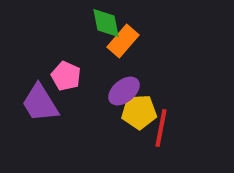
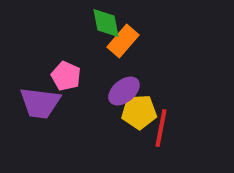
purple trapezoid: rotated 51 degrees counterclockwise
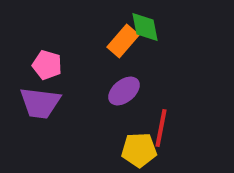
green diamond: moved 39 px right, 4 px down
pink pentagon: moved 19 px left, 11 px up; rotated 8 degrees counterclockwise
yellow pentagon: moved 38 px down
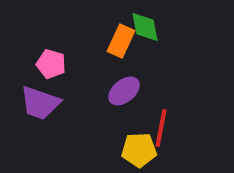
orange rectangle: moved 2 px left; rotated 16 degrees counterclockwise
pink pentagon: moved 4 px right, 1 px up
purple trapezoid: rotated 12 degrees clockwise
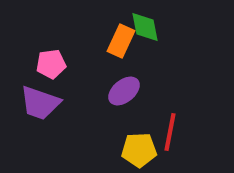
pink pentagon: rotated 24 degrees counterclockwise
red line: moved 9 px right, 4 px down
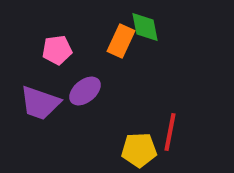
pink pentagon: moved 6 px right, 14 px up
purple ellipse: moved 39 px left
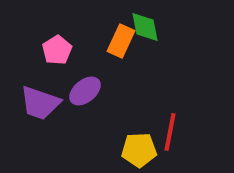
pink pentagon: rotated 24 degrees counterclockwise
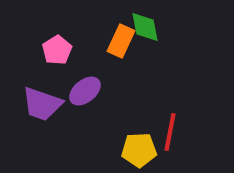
purple trapezoid: moved 2 px right, 1 px down
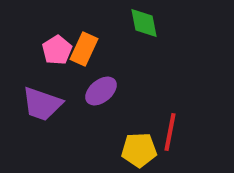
green diamond: moved 1 px left, 4 px up
orange rectangle: moved 37 px left, 8 px down
purple ellipse: moved 16 px right
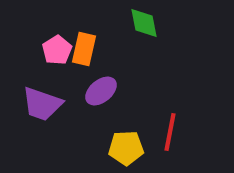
orange rectangle: rotated 12 degrees counterclockwise
yellow pentagon: moved 13 px left, 2 px up
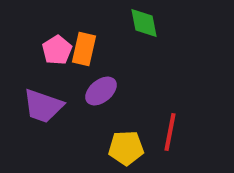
purple trapezoid: moved 1 px right, 2 px down
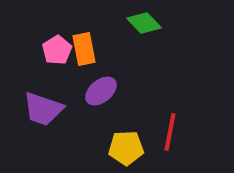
green diamond: rotated 32 degrees counterclockwise
orange rectangle: rotated 24 degrees counterclockwise
purple trapezoid: moved 3 px down
